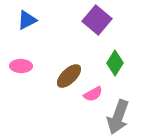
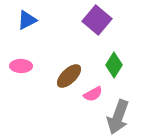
green diamond: moved 1 px left, 2 px down
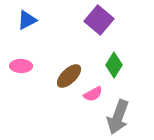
purple square: moved 2 px right
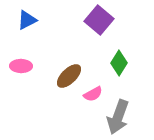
green diamond: moved 5 px right, 2 px up
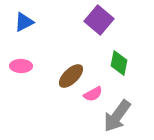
blue triangle: moved 3 px left, 2 px down
green diamond: rotated 20 degrees counterclockwise
brown ellipse: moved 2 px right
gray arrow: moved 1 px left, 1 px up; rotated 16 degrees clockwise
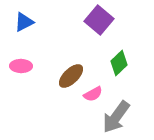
green diamond: rotated 35 degrees clockwise
gray arrow: moved 1 px left, 1 px down
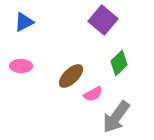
purple square: moved 4 px right
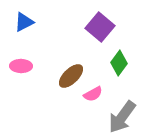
purple square: moved 3 px left, 7 px down
green diamond: rotated 10 degrees counterclockwise
gray arrow: moved 6 px right
